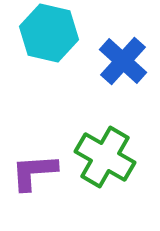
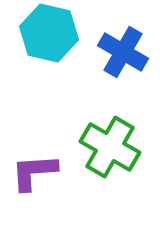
blue cross: moved 9 px up; rotated 12 degrees counterclockwise
green cross: moved 5 px right, 10 px up
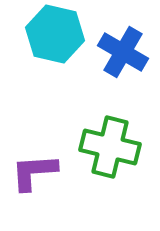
cyan hexagon: moved 6 px right, 1 px down
green cross: rotated 16 degrees counterclockwise
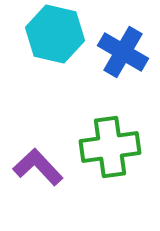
green cross: rotated 22 degrees counterclockwise
purple L-shape: moved 4 px right, 5 px up; rotated 51 degrees clockwise
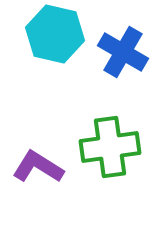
purple L-shape: rotated 15 degrees counterclockwise
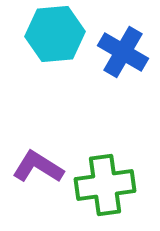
cyan hexagon: rotated 18 degrees counterclockwise
green cross: moved 5 px left, 38 px down
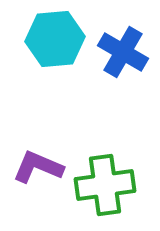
cyan hexagon: moved 5 px down
purple L-shape: rotated 9 degrees counterclockwise
